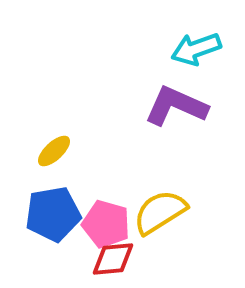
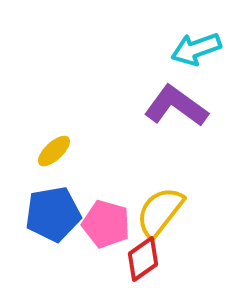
purple L-shape: rotated 12 degrees clockwise
yellow semicircle: rotated 20 degrees counterclockwise
red diamond: moved 30 px right; rotated 30 degrees counterclockwise
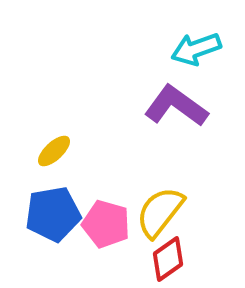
red diamond: moved 25 px right
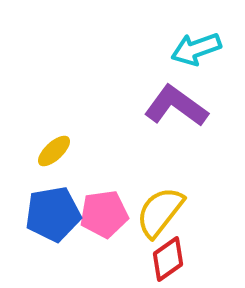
pink pentagon: moved 2 px left, 10 px up; rotated 24 degrees counterclockwise
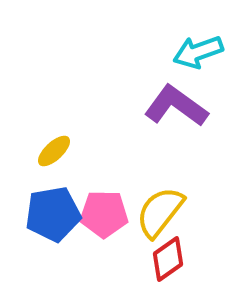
cyan arrow: moved 2 px right, 3 px down
pink pentagon: rotated 9 degrees clockwise
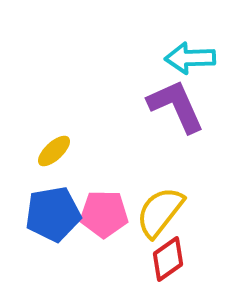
cyan arrow: moved 8 px left, 6 px down; rotated 18 degrees clockwise
purple L-shape: rotated 30 degrees clockwise
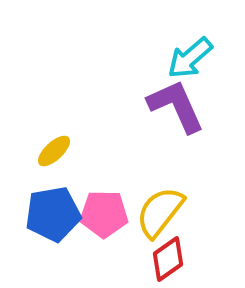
cyan arrow: rotated 39 degrees counterclockwise
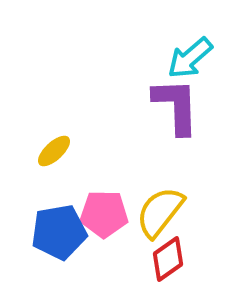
purple L-shape: rotated 22 degrees clockwise
blue pentagon: moved 6 px right, 18 px down
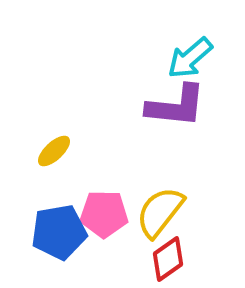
purple L-shape: rotated 98 degrees clockwise
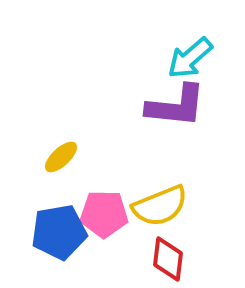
yellow ellipse: moved 7 px right, 6 px down
yellow semicircle: moved 6 px up; rotated 150 degrees counterclockwise
red diamond: rotated 48 degrees counterclockwise
